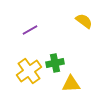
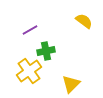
green cross: moved 9 px left, 12 px up
yellow triangle: rotated 42 degrees counterclockwise
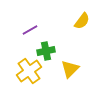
yellow semicircle: moved 2 px left; rotated 90 degrees clockwise
yellow triangle: moved 1 px left, 15 px up
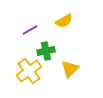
yellow semicircle: moved 18 px left; rotated 24 degrees clockwise
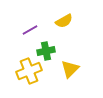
yellow cross: rotated 15 degrees clockwise
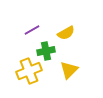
yellow semicircle: moved 2 px right, 12 px down
purple line: moved 2 px right
yellow triangle: moved 1 px left, 1 px down
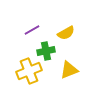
yellow triangle: rotated 24 degrees clockwise
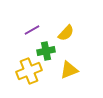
yellow semicircle: rotated 18 degrees counterclockwise
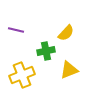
purple line: moved 16 px left; rotated 42 degrees clockwise
yellow cross: moved 7 px left, 4 px down
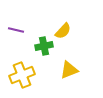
yellow semicircle: moved 3 px left, 2 px up
green cross: moved 2 px left, 5 px up
